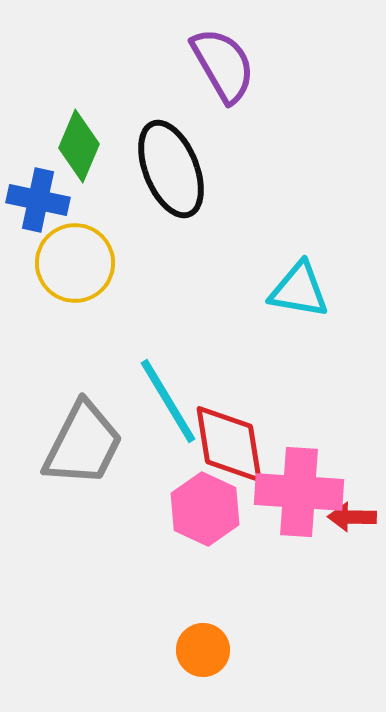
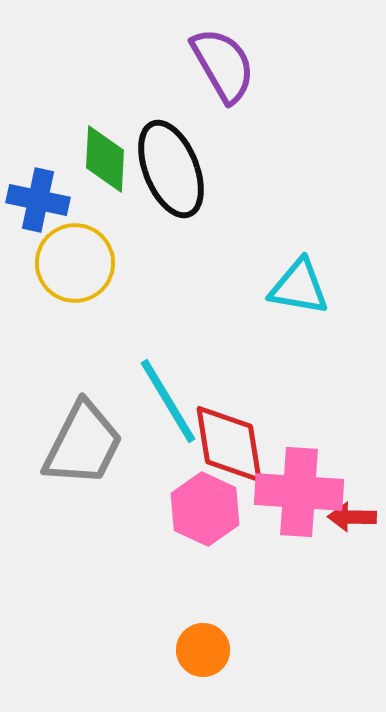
green diamond: moved 26 px right, 13 px down; rotated 20 degrees counterclockwise
cyan triangle: moved 3 px up
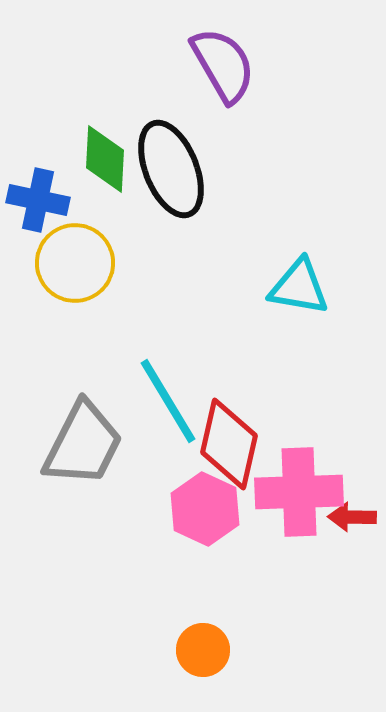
red diamond: rotated 22 degrees clockwise
pink cross: rotated 6 degrees counterclockwise
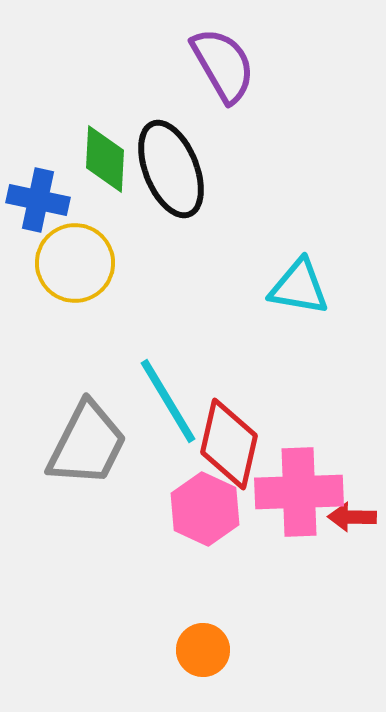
gray trapezoid: moved 4 px right
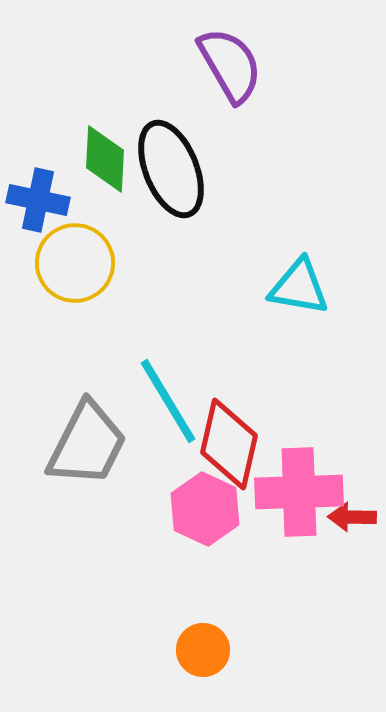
purple semicircle: moved 7 px right
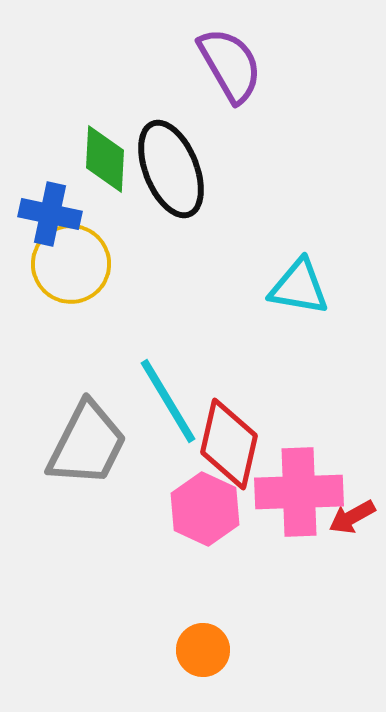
blue cross: moved 12 px right, 14 px down
yellow circle: moved 4 px left, 1 px down
red arrow: rotated 30 degrees counterclockwise
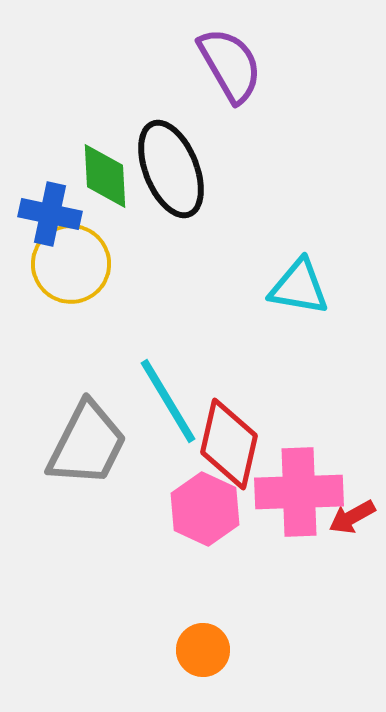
green diamond: moved 17 px down; rotated 6 degrees counterclockwise
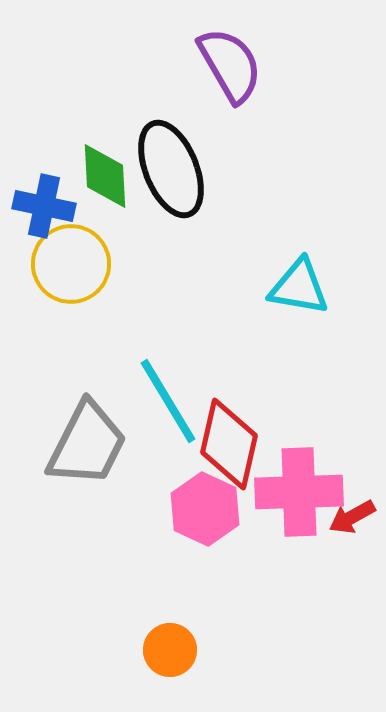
blue cross: moved 6 px left, 8 px up
orange circle: moved 33 px left
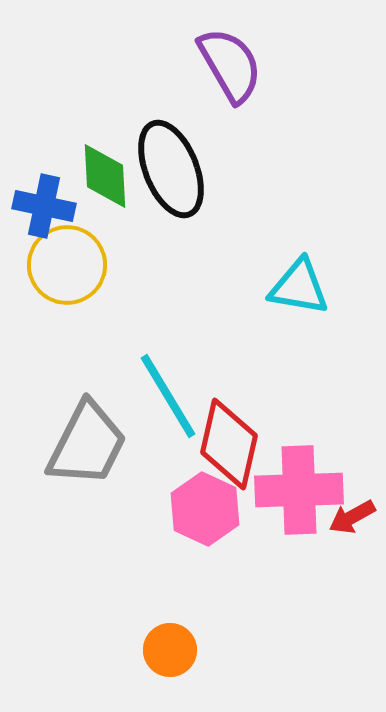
yellow circle: moved 4 px left, 1 px down
cyan line: moved 5 px up
pink cross: moved 2 px up
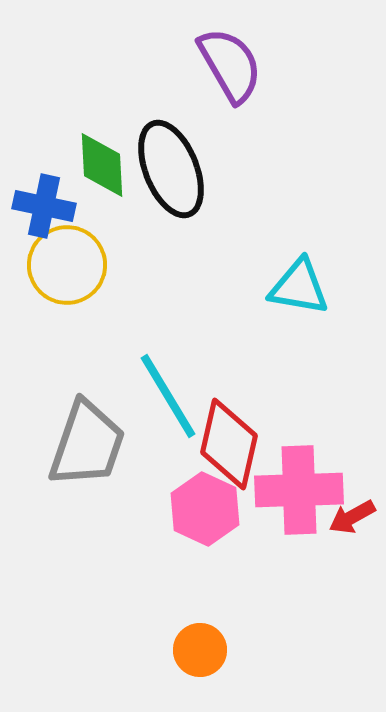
green diamond: moved 3 px left, 11 px up
gray trapezoid: rotated 8 degrees counterclockwise
orange circle: moved 30 px right
